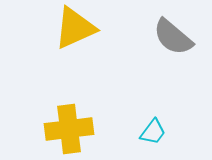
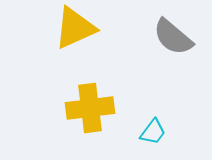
yellow cross: moved 21 px right, 21 px up
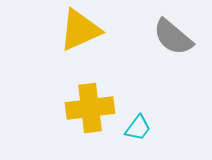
yellow triangle: moved 5 px right, 2 px down
cyan trapezoid: moved 15 px left, 4 px up
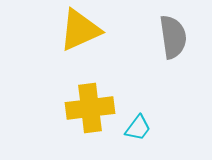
gray semicircle: rotated 138 degrees counterclockwise
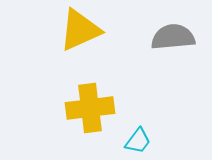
gray semicircle: rotated 87 degrees counterclockwise
cyan trapezoid: moved 13 px down
